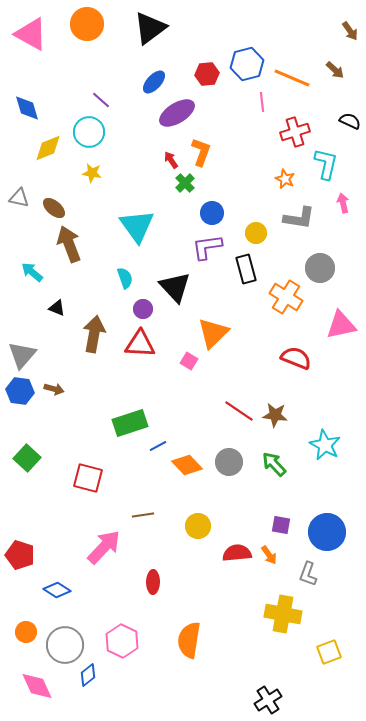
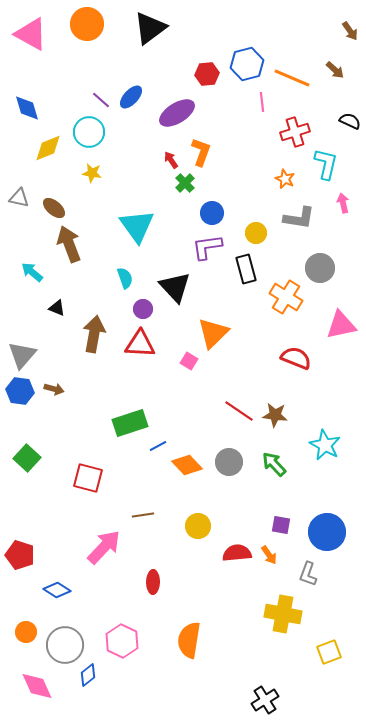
blue ellipse at (154, 82): moved 23 px left, 15 px down
black cross at (268, 700): moved 3 px left
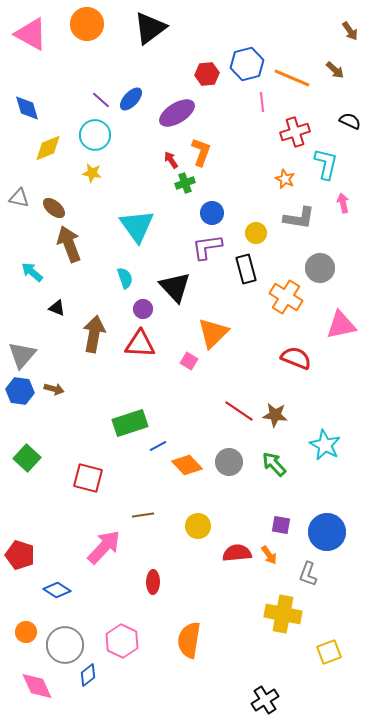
blue ellipse at (131, 97): moved 2 px down
cyan circle at (89, 132): moved 6 px right, 3 px down
green cross at (185, 183): rotated 24 degrees clockwise
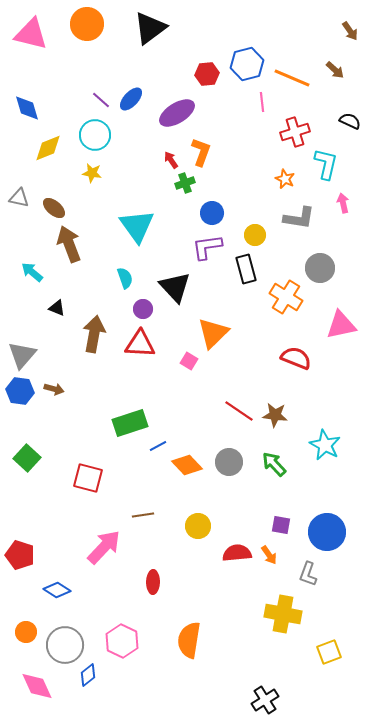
pink triangle at (31, 34): rotated 15 degrees counterclockwise
yellow circle at (256, 233): moved 1 px left, 2 px down
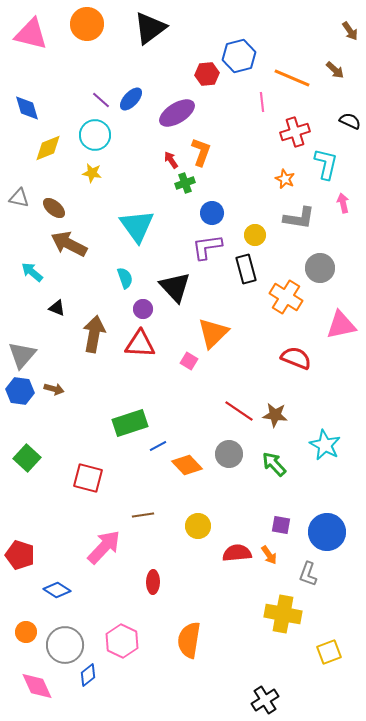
blue hexagon at (247, 64): moved 8 px left, 8 px up
brown arrow at (69, 244): rotated 42 degrees counterclockwise
gray circle at (229, 462): moved 8 px up
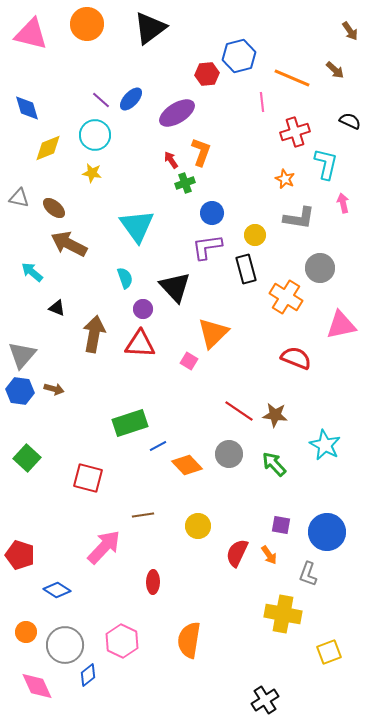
red semicircle at (237, 553): rotated 60 degrees counterclockwise
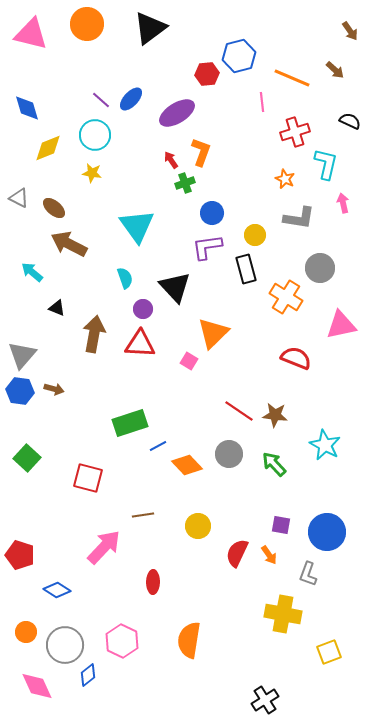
gray triangle at (19, 198): rotated 15 degrees clockwise
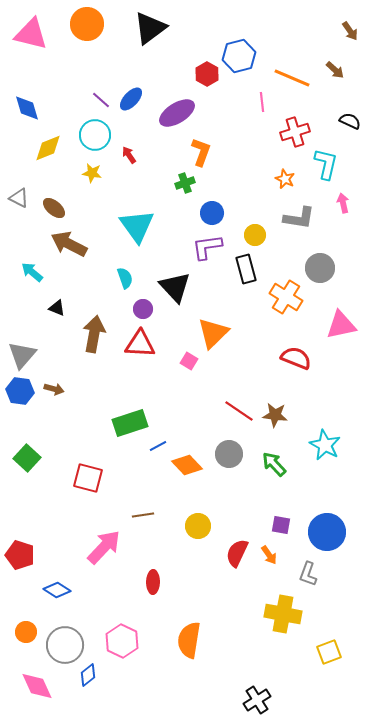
red hexagon at (207, 74): rotated 25 degrees counterclockwise
red arrow at (171, 160): moved 42 px left, 5 px up
black cross at (265, 700): moved 8 px left
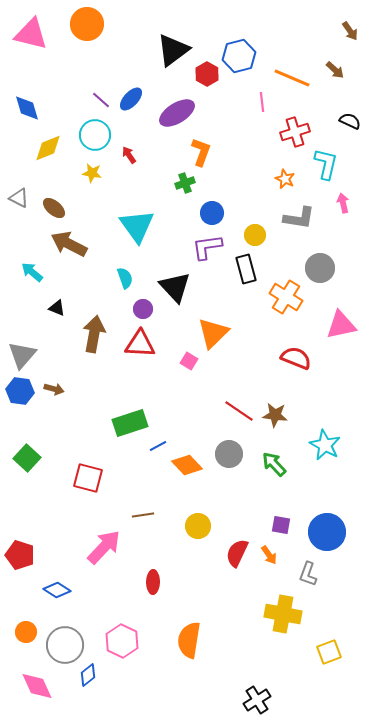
black triangle at (150, 28): moved 23 px right, 22 px down
